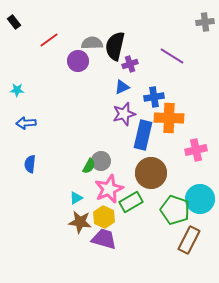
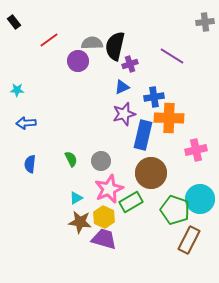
green semicircle: moved 18 px left, 7 px up; rotated 56 degrees counterclockwise
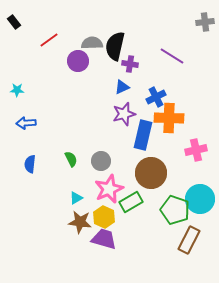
purple cross: rotated 28 degrees clockwise
blue cross: moved 2 px right; rotated 18 degrees counterclockwise
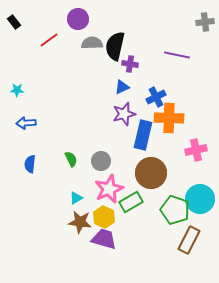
purple line: moved 5 px right, 1 px up; rotated 20 degrees counterclockwise
purple circle: moved 42 px up
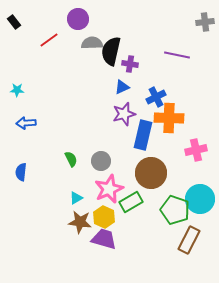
black semicircle: moved 4 px left, 5 px down
blue semicircle: moved 9 px left, 8 px down
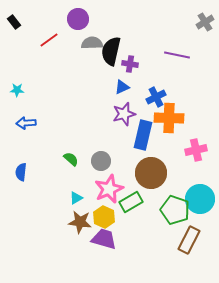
gray cross: rotated 24 degrees counterclockwise
green semicircle: rotated 21 degrees counterclockwise
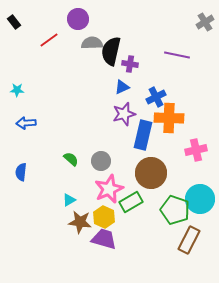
cyan triangle: moved 7 px left, 2 px down
